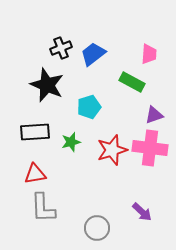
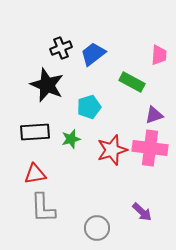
pink trapezoid: moved 10 px right, 1 px down
green star: moved 3 px up
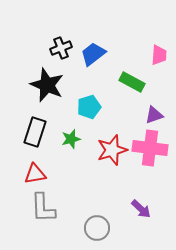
black rectangle: rotated 68 degrees counterclockwise
purple arrow: moved 1 px left, 3 px up
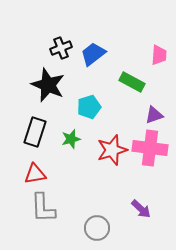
black star: moved 1 px right
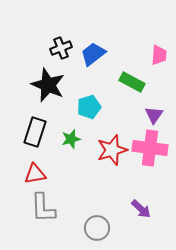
purple triangle: rotated 36 degrees counterclockwise
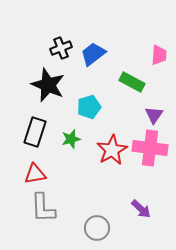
red star: rotated 12 degrees counterclockwise
